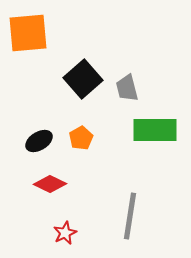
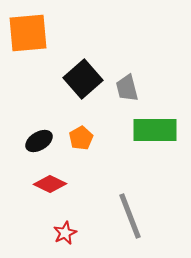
gray line: rotated 30 degrees counterclockwise
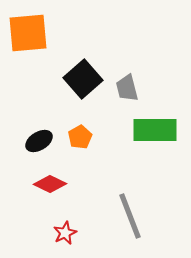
orange pentagon: moved 1 px left, 1 px up
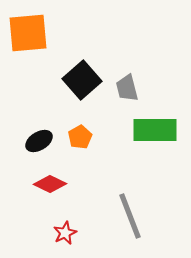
black square: moved 1 px left, 1 px down
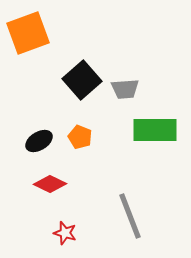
orange square: rotated 15 degrees counterclockwise
gray trapezoid: moved 2 px left, 1 px down; rotated 80 degrees counterclockwise
orange pentagon: rotated 20 degrees counterclockwise
red star: rotated 30 degrees counterclockwise
